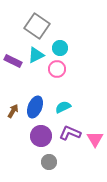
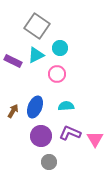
pink circle: moved 5 px down
cyan semicircle: moved 3 px right, 1 px up; rotated 21 degrees clockwise
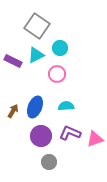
pink triangle: rotated 42 degrees clockwise
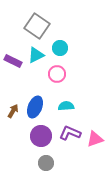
gray circle: moved 3 px left, 1 px down
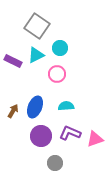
gray circle: moved 9 px right
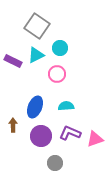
brown arrow: moved 14 px down; rotated 32 degrees counterclockwise
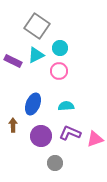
pink circle: moved 2 px right, 3 px up
blue ellipse: moved 2 px left, 3 px up
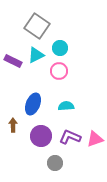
purple L-shape: moved 4 px down
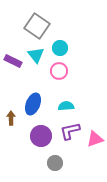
cyan triangle: rotated 42 degrees counterclockwise
brown arrow: moved 2 px left, 7 px up
purple L-shape: moved 6 px up; rotated 35 degrees counterclockwise
